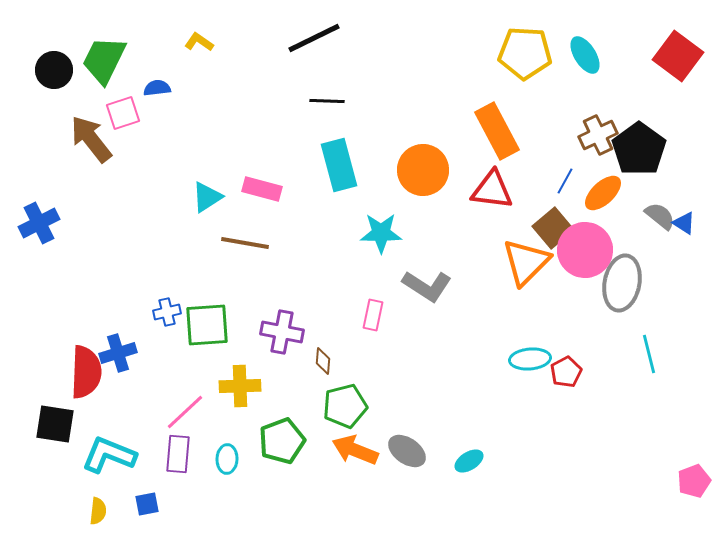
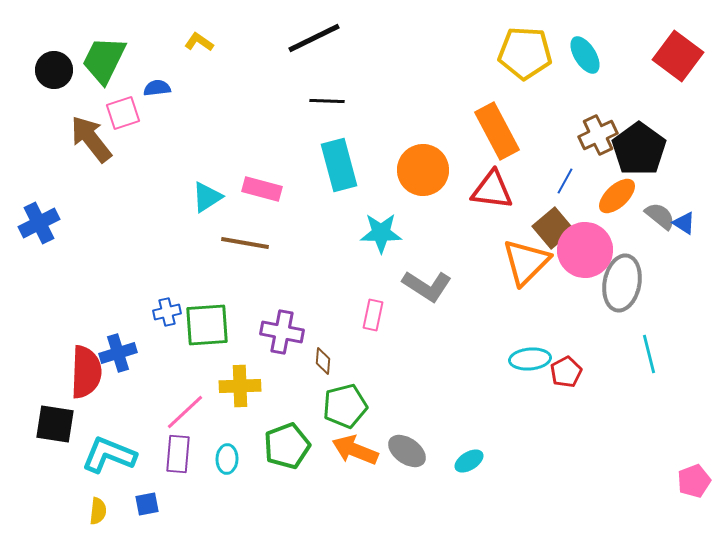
orange ellipse at (603, 193): moved 14 px right, 3 px down
green pentagon at (282, 441): moved 5 px right, 5 px down
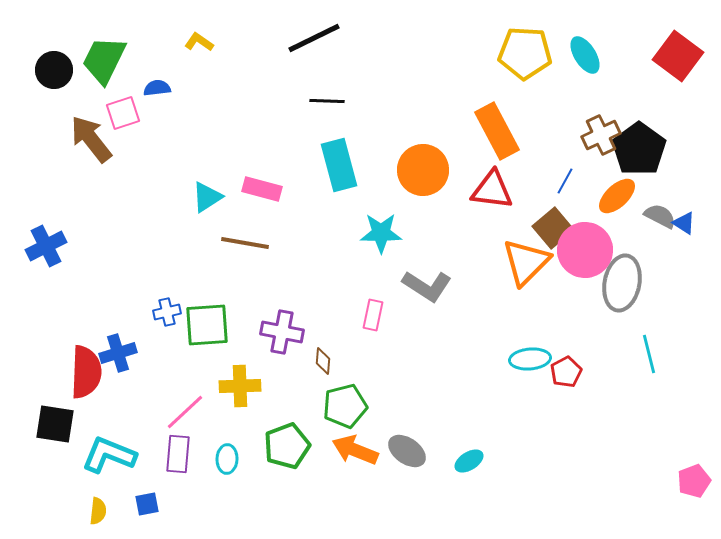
brown cross at (598, 135): moved 3 px right
gray semicircle at (660, 216): rotated 12 degrees counterclockwise
blue cross at (39, 223): moved 7 px right, 23 px down
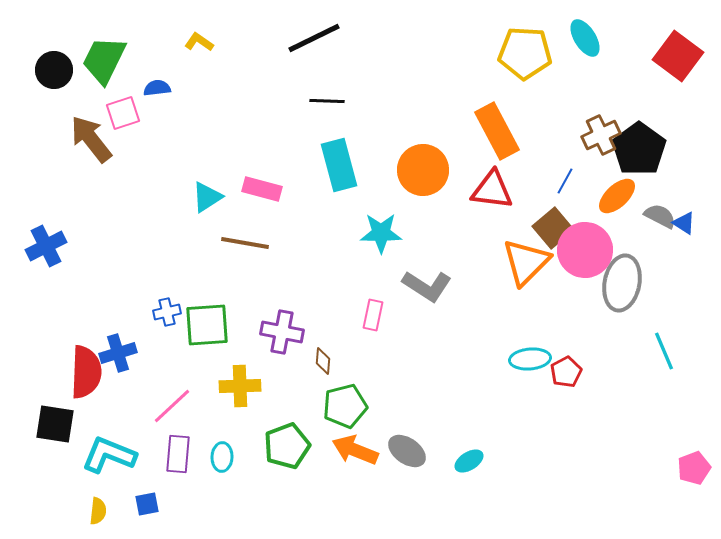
cyan ellipse at (585, 55): moved 17 px up
cyan line at (649, 354): moved 15 px right, 3 px up; rotated 9 degrees counterclockwise
pink line at (185, 412): moved 13 px left, 6 px up
cyan ellipse at (227, 459): moved 5 px left, 2 px up
pink pentagon at (694, 481): moved 13 px up
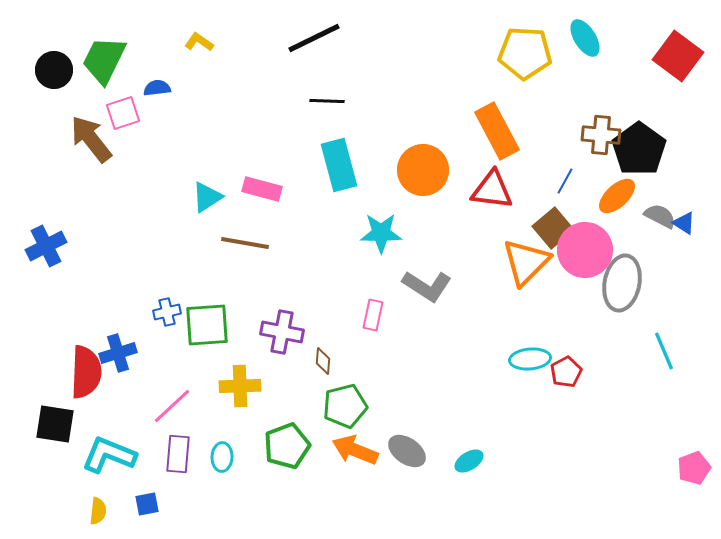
brown cross at (601, 135): rotated 30 degrees clockwise
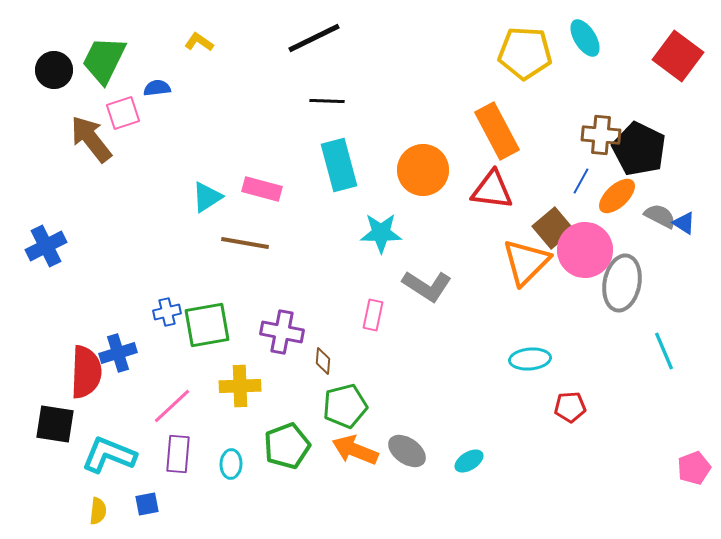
black pentagon at (639, 149): rotated 10 degrees counterclockwise
blue line at (565, 181): moved 16 px right
green square at (207, 325): rotated 6 degrees counterclockwise
red pentagon at (566, 372): moved 4 px right, 35 px down; rotated 24 degrees clockwise
cyan ellipse at (222, 457): moved 9 px right, 7 px down
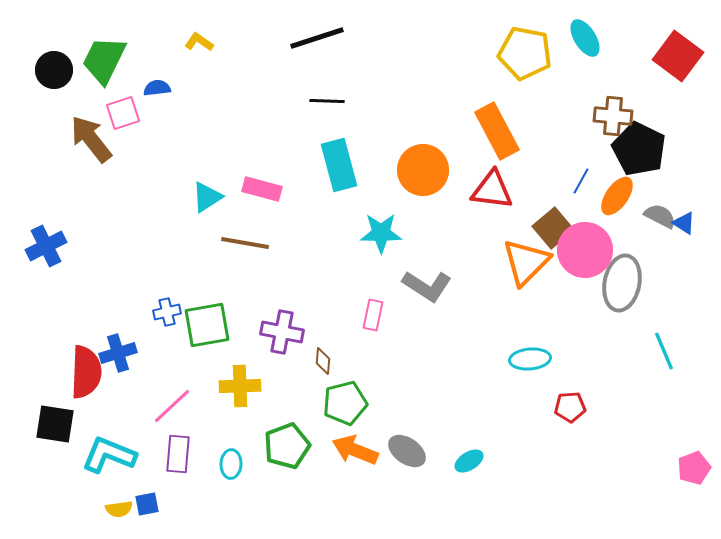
black line at (314, 38): moved 3 px right; rotated 8 degrees clockwise
yellow pentagon at (525, 53): rotated 8 degrees clockwise
brown cross at (601, 135): moved 12 px right, 19 px up
orange ellipse at (617, 196): rotated 12 degrees counterclockwise
green pentagon at (345, 406): moved 3 px up
yellow semicircle at (98, 511): moved 21 px right, 2 px up; rotated 76 degrees clockwise
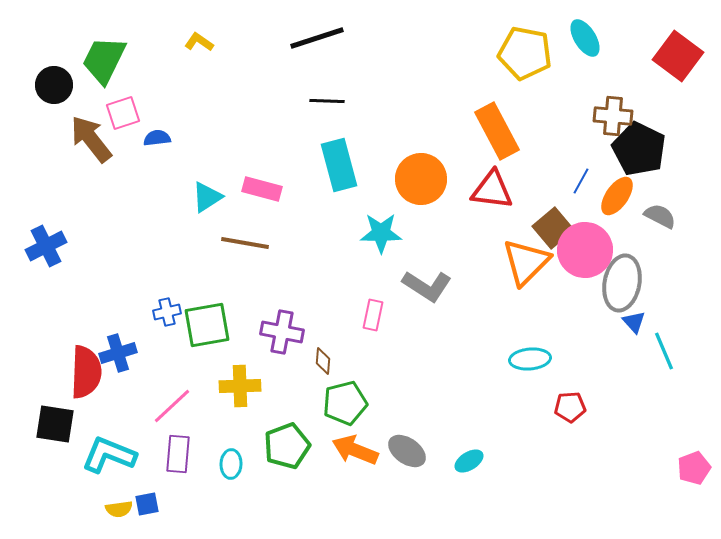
black circle at (54, 70): moved 15 px down
blue semicircle at (157, 88): moved 50 px down
orange circle at (423, 170): moved 2 px left, 9 px down
blue triangle at (684, 223): moved 50 px left, 99 px down; rotated 15 degrees clockwise
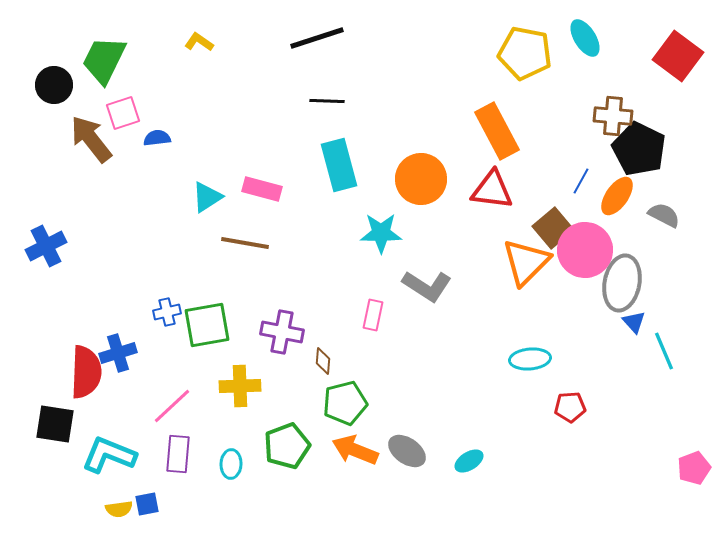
gray semicircle at (660, 216): moved 4 px right, 1 px up
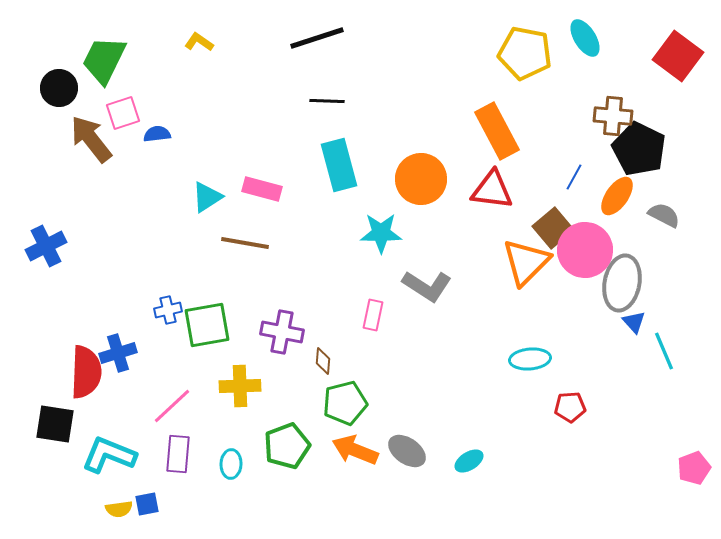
black circle at (54, 85): moved 5 px right, 3 px down
blue semicircle at (157, 138): moved 4 px up
blue line at (581, 181): moved 7 px left, 4 px up
blue cross at (167, 312): moved 1 px right, 2 px up
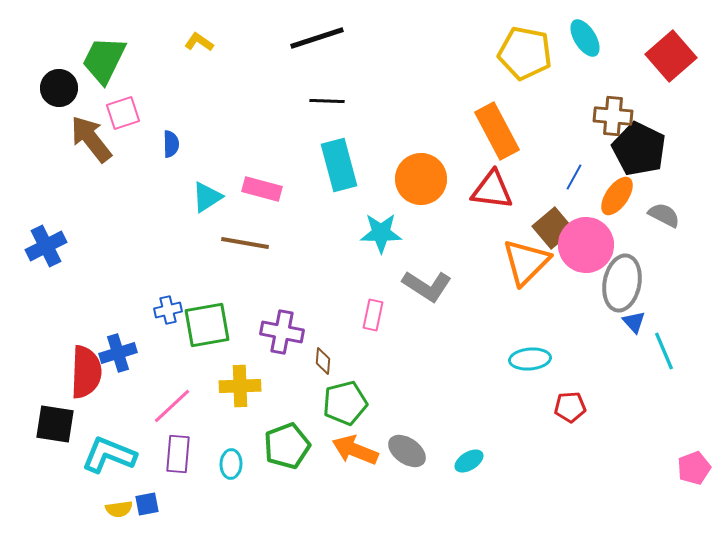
red square at (678, 56): moved 7 px left; rotated 12 degrees clockwise
blue semicircle at (157, 134): moved 14 px right, 10 px down; rotated 96 degrees clockwise
pink circle at (585, 250): moved 1 px right, 5 px up
